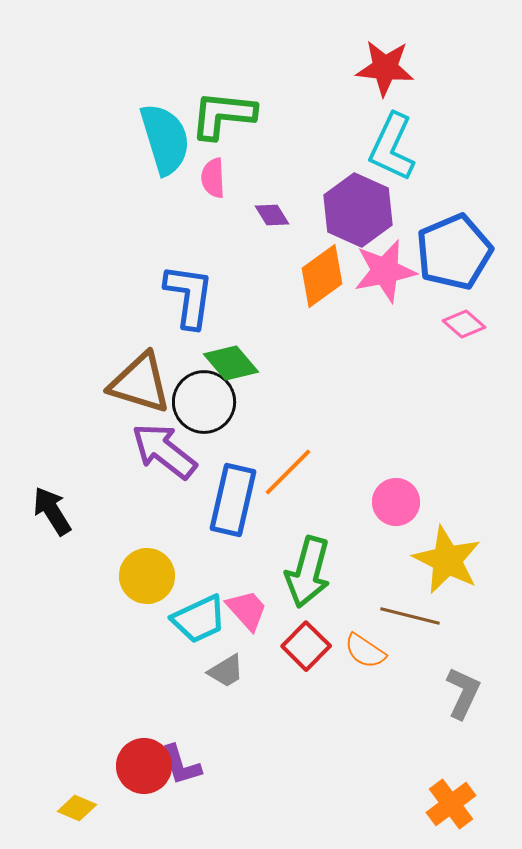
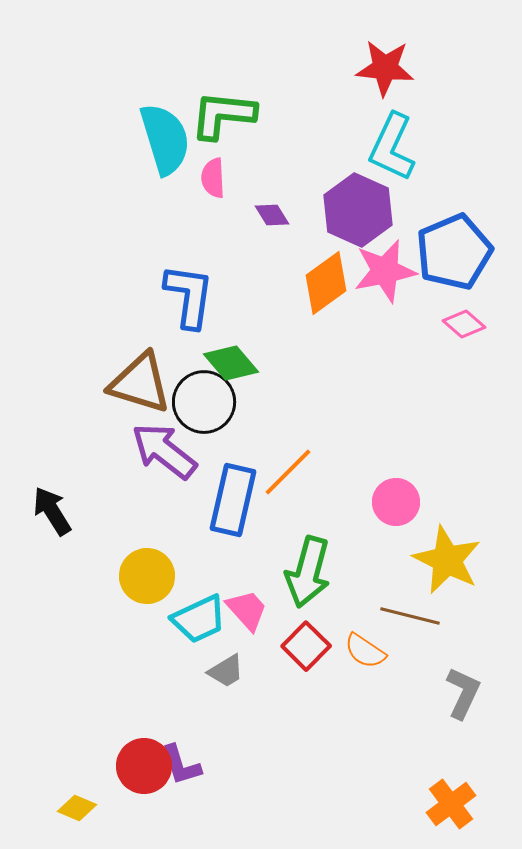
orange diamond: moved 4 px right, 7 px down
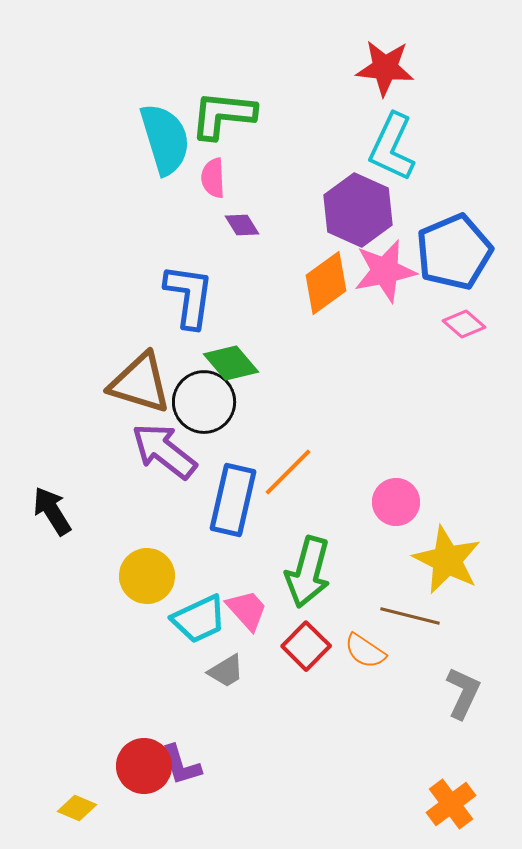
purple diamond: moved 30 px left, 10 px down
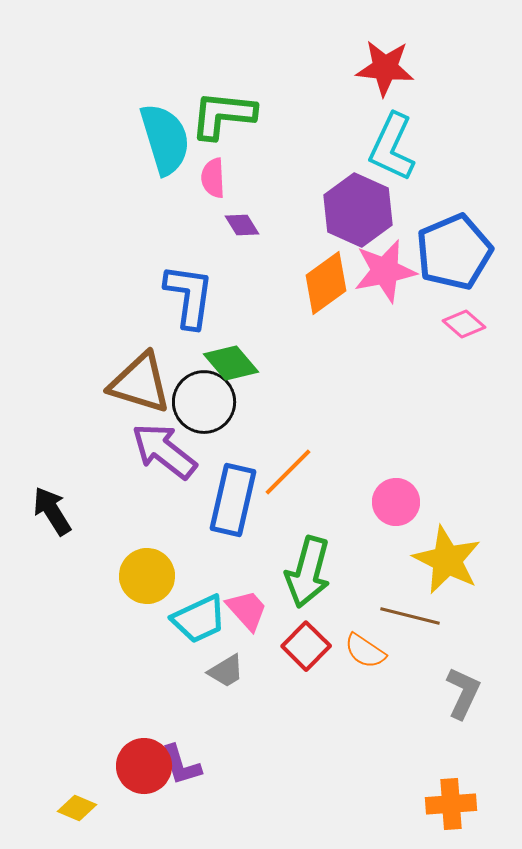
orange cross: rotated 33 degrees clockwise
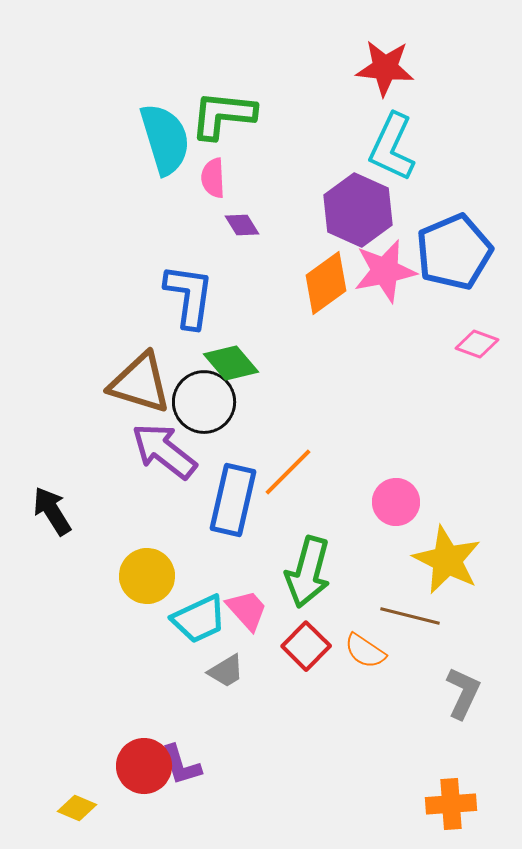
pink diamond: moved 13 px right, 20 px down; rotated 21 degrees counterclockwise
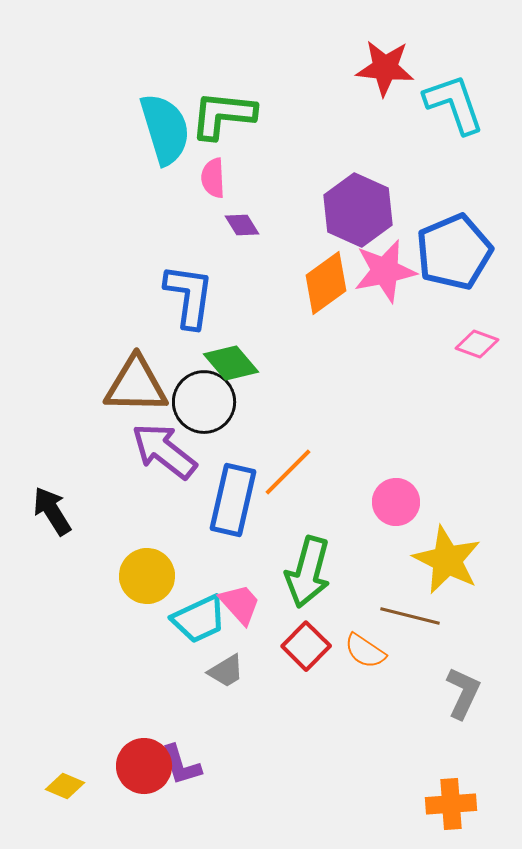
cyan semicircle: moved 10 px up
cyan L-shape: moved 62 px right, 43 px up; rotated 136 degrees clockwise
brown triangle: moved 4 px left, 2 px down; rotated 16 degrees counterclockwise
pink trapezoid: moved 7 px left, 6 px up
yellow diamond: moved 12 px left, 22 px up
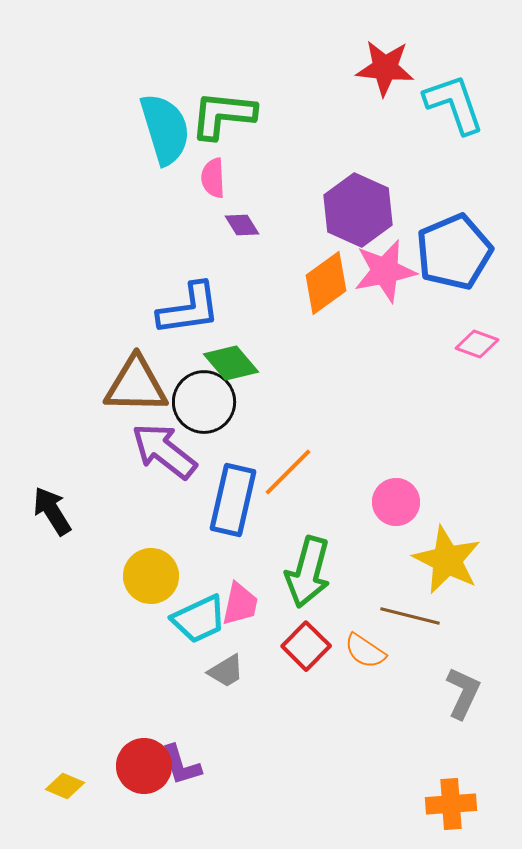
blue L-shape: moved 13 px down; rotated 74 degrees clockwise
yellow circle: moved 4 px right
pink trapezoid: rotated 54 degrees clockwise
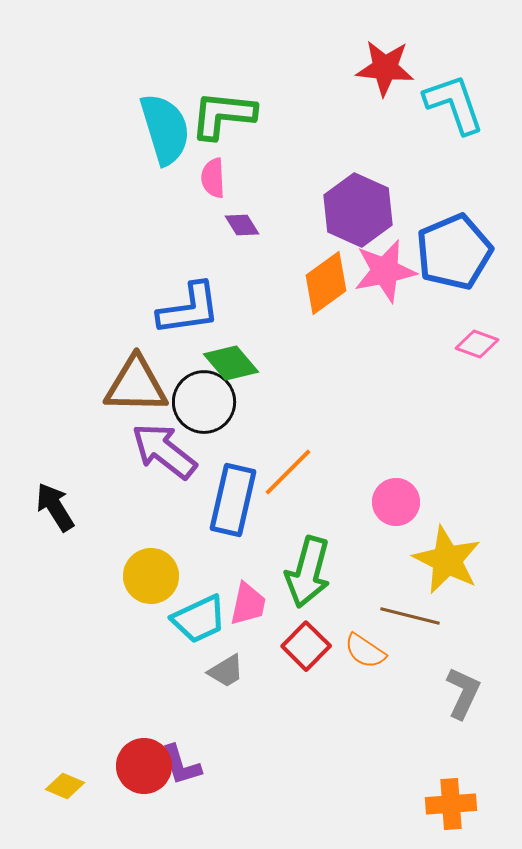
black arrow: moved 3 px right, 4 px up
pink trapezoid: moved 8 px right
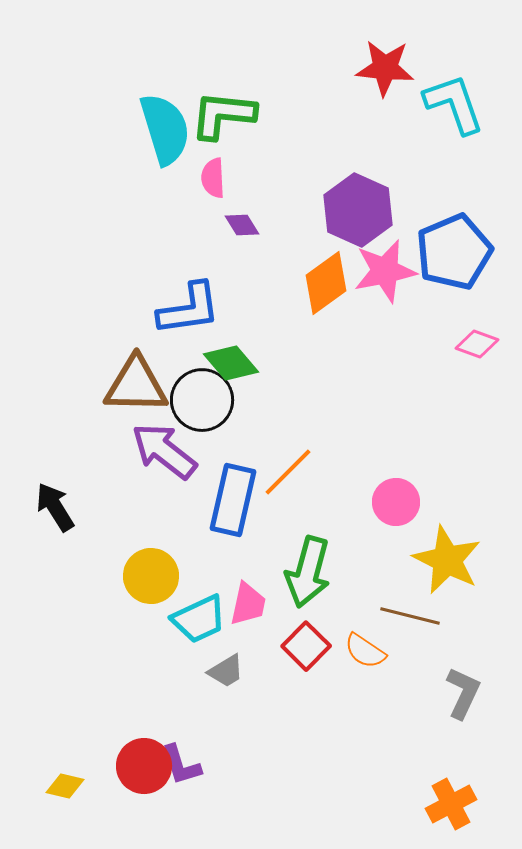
black circle: moved 2 px left, 2 px up
yellow diamond: rotated 9 degrees counterclockwise
orange cross: rotated 24 degrees counterclockwise
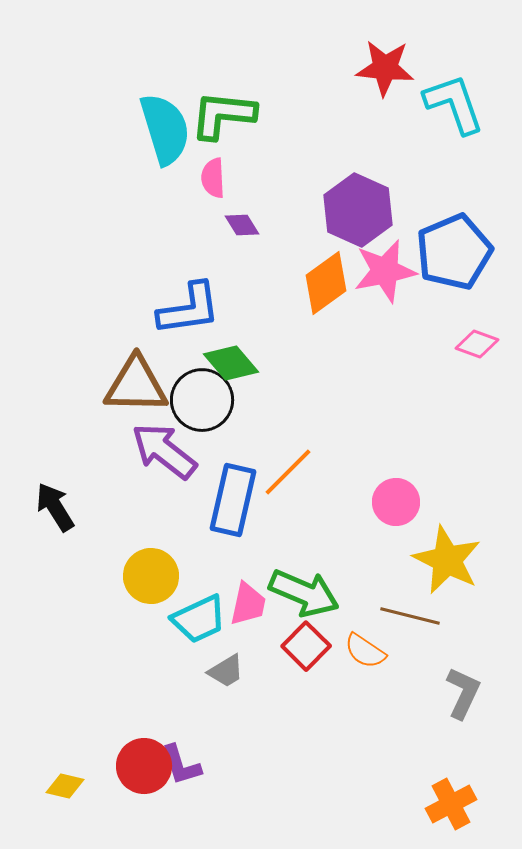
green arrow: moved 4 px left, 21 px down; rotated 82 degrees counterclockwise
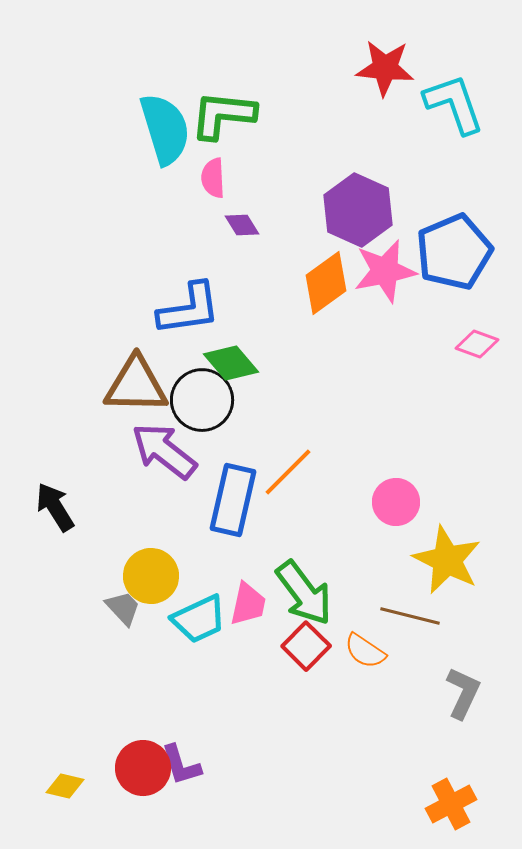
green arrow: rotated 30 degrees clockwise
gray trapezoid: moved 103 px left, 63 px up; rotated 102 degrees counterclockwise
red circle: moved 1 px left, 2 px down
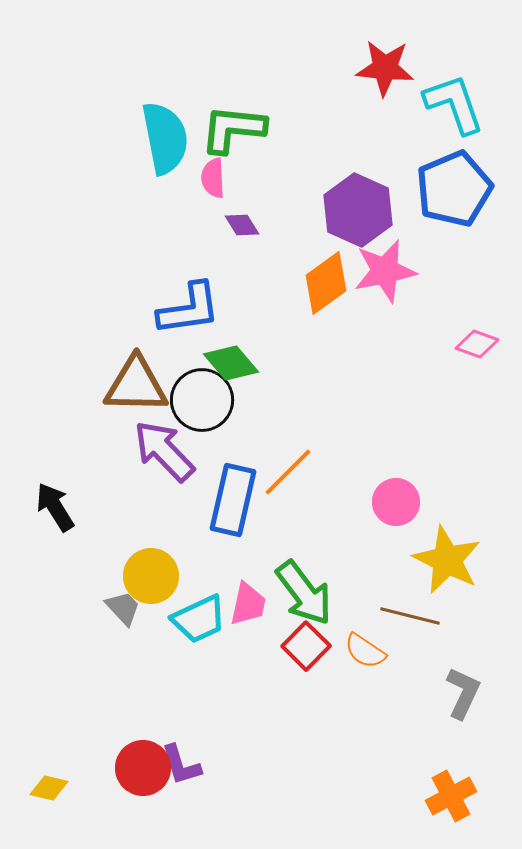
green L-shape: moved 10 px right, 14 px down
cyan semicircle: moved 9 px down; rotated 6 degrees clockwise
blue pentagon: moved 63 px up
purple arrow: rotated 8 degrees clockwise
yellow diamond: moved 16 px left, 2 px down
orange cross: moved 8 px up
